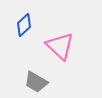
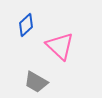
blue diamond: moved 2 px right
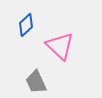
gray trapezoid: rotated 35 degrees clockwise
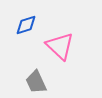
blue diamond: rotated 25 degrees clockwise
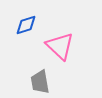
gray trapezoid: moved 4 px right; rotated 15 degrees clockwise
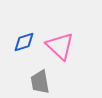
blue diamond: moved 2 px left, 17 px down
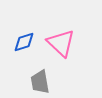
pink triangle: moved 1 px right, 3 px up
